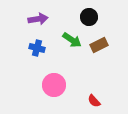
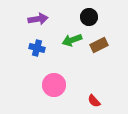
green arrow: rotated 126 degrees clockwise
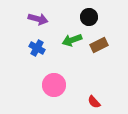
purple arrow: rotated 24 degrees clockwise
blue cross: rotated 14 degrees clockwise
red semicircle: moved 1 px down
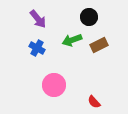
purple arrow: rotated 36 degrees clockwise
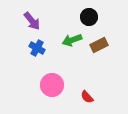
purple arrow: moved 6 px left, 2 px down
pink circle: moved 2 px left
red semicircle: moved 7 px left, 5 px up
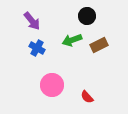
black circle: moved 2 px left, 1 px up
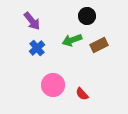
blue cross: rotated 21 degrees clockwise
pink circle: moved 1 px right
red semicircle: moved 5 px left, 3 px up
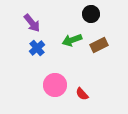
black circle: moved 4 px right, 2 px up
purple arrow: moved 2 px down
pink circle: moved 2 px right
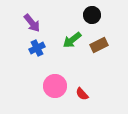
black circle: moved 1 px right, 1 px down
green arrow: rotated 18 degrees counterclockwise
blue cross: rotated 14 degrees clockwise
pink circle: moved 1 px down
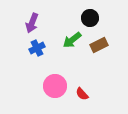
black circle: moved 2 px left, 3 px down
purple arrow: rotated 60 degrees clockwise
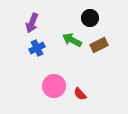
green arrow: rotated 66 degrees clockwise
pink circle: moved 1 px left
red semicircle: moved 2 px left
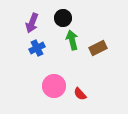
black circle: moved 27 px left
green arrow: rotated 48 degrees clockwise
brown rectangle: moved 1 px left, 3 px down
